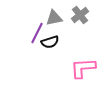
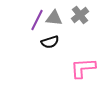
gray triangle: rotated 18 degrees clockwise
purple line: moved 13 px up
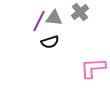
gray cross: moved 3 px up
purple line: moved 2 px right, 1 px down
pink L-shape: moved 10 px right
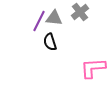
black semicircle: rotated 90 degrees clockwise
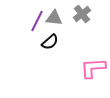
gray cross: moved 2 px right, 2 px down
purple line: moved 2 px left
black semicircle: rotated 114 degrees counterclockwise
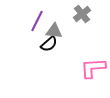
gray triangle: moved 13 px down
black semicircle: moved 1 px left, 2 px down
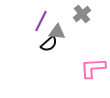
purple line: moved 4 px right
gray triangle: moved 3 px right, 1 px down
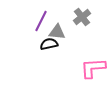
gray cross: moved 3 px down
black semicircle: rotated 150 degrees counterclockwise
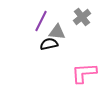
pink L-shape: moved 9 px left, 5 px down
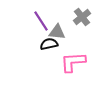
purple line: rotated 60 degrees counterclockwise
pink L-shape: moved 11 px left, 11 px up
